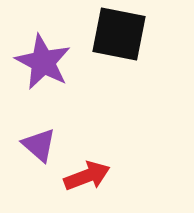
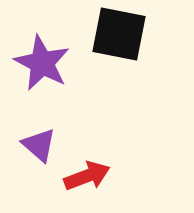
purple star: moved 1 px left, 1 px down
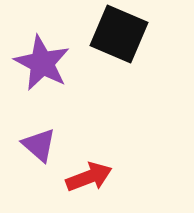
black square: rotated 12 degrees clockwise
red arrow: moved 2 px right, 1 px down
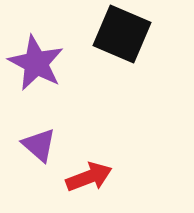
black square: moved 3 px right
purple star: moved 6 px left
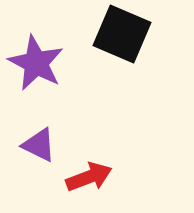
purple triangle: rotated 15 degrees counterclockwise
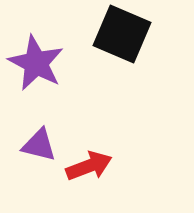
purple triangle: rotated 12 degrees counterclockwise
red arrow: moved 11 px up
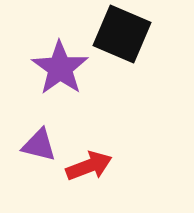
purple star: moved 24 px right, 5 px down; rotated 8 degrees clockwise
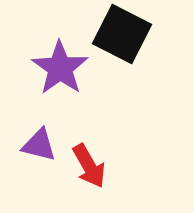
black square: rotated 4 degrees clockwise
red arrow: rotated 81 degrees clockwise
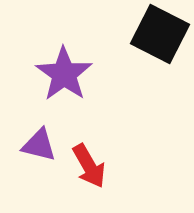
black square: moved 38 px right
purple star: moved 4 px right, 6 px down
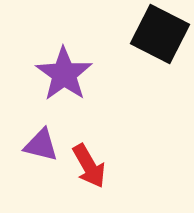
purple triangle: moved 2 px right
